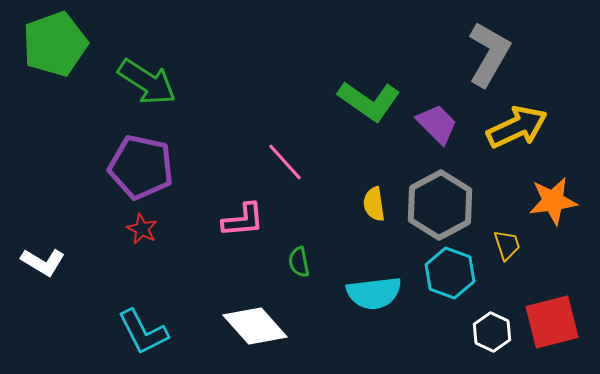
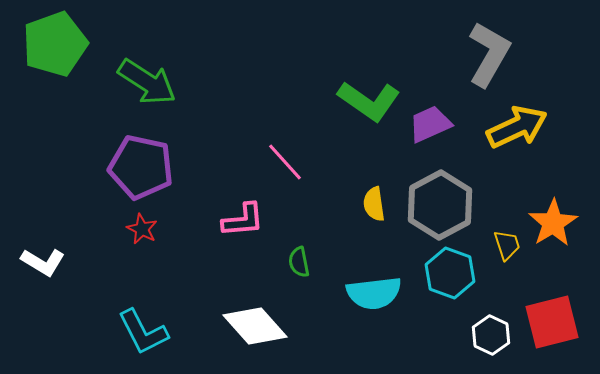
purple trapezoid: moved 7 px left; rotated 69 degrees counterclockwise
orange star: moved 22 px down; rotated 24 degrees counterclockwise
white hexagon: moved 1 px left, 3 px down
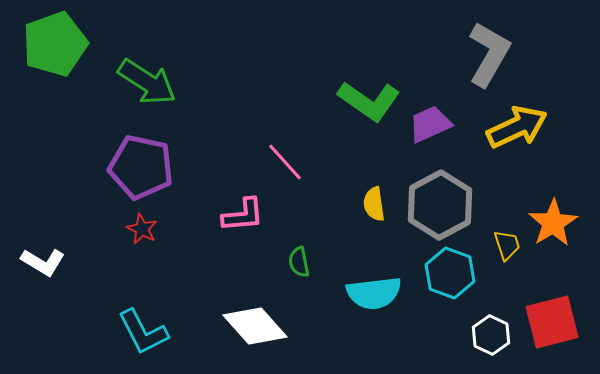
pink L-shape: moved 5 px up
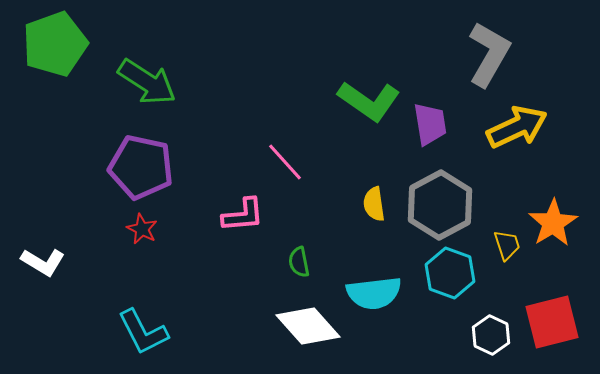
purple trapezoid: rotated 105 degrees clockwise
white diamond: moved 53 px right
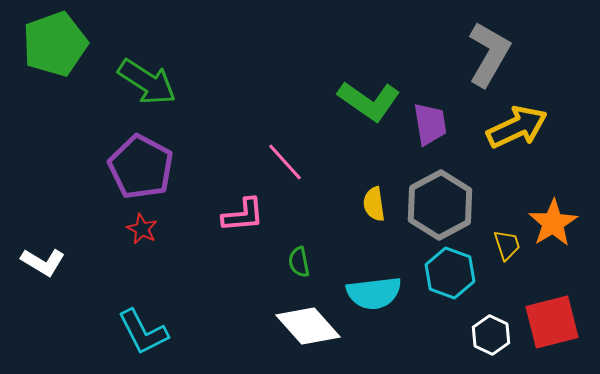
purple pentagon: rotated 16 degrees clockwise
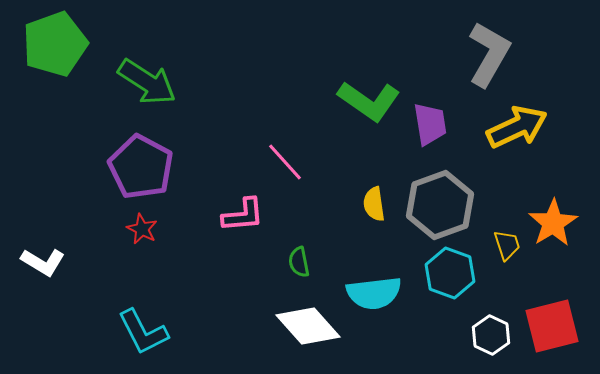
gray hexagon: rotated 8 degrees clockwise
red square: moved 4 px down
